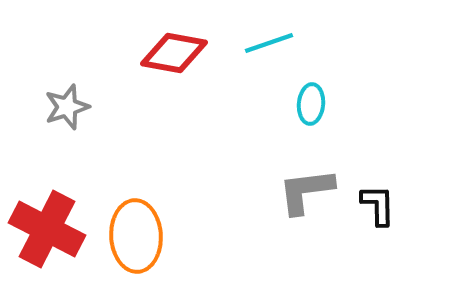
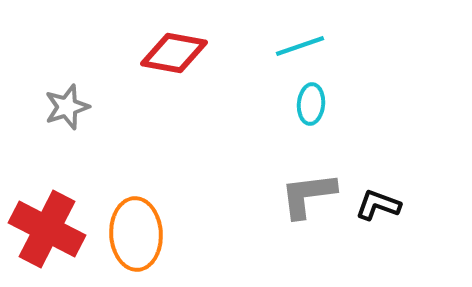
cyan line: moved 31 px right, 3 px down
gray L-shape: moved 2 px right, 4 px down
black L-shape: rotated 69 degrees counterclockwise
orange ellipse: moved 2 px up
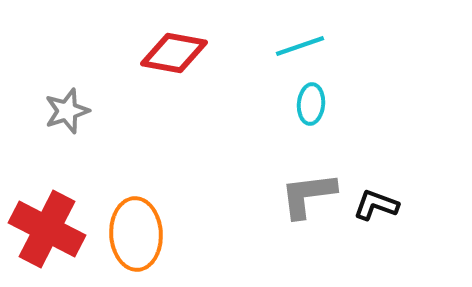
gray star: moved 4 px down
black L-shape: moved 2 px left
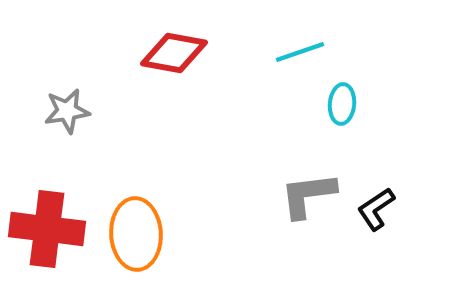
cyan line: moved 6 px down
cyan ellipse: moved 31 px right
gray star: rotated 9 degrees clockwise
black L-shape: moved 4 px down; rotated 54 degrees counterclockwise
red cross: rotated 20 degrees counterclockwise
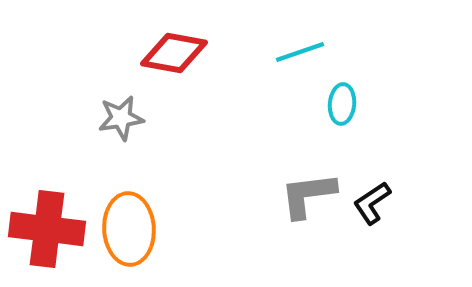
gray star: moved 54 px right, 7 px down
black L-shape: moved 4 px left, 6 px up
orange ellipse: moved 7 px left, 5 px up
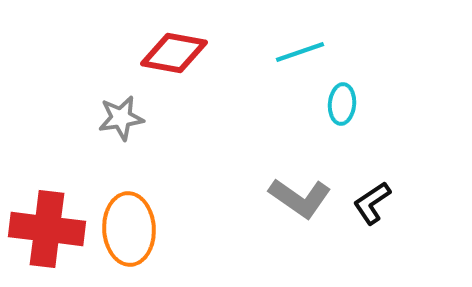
gray L-shape: moved 8 px left, 3 px down; rotated 138 degrees counterclockwise
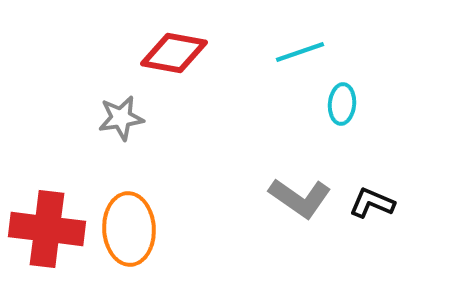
black L-shape: rotated 57 degrees clockwise
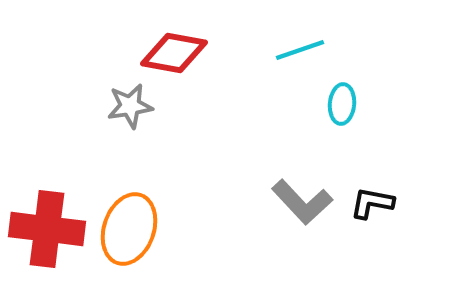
cyan line: moved 2 px up
gray star: moved 9 px right, 12 px up
gray L-shape: moved 2 px right, 4 px down; rotated 12 degrees clockwise
black L-shape: rotated 12 degrees counterclockwise
orange ellipse: rotated 22 degrees clockwise
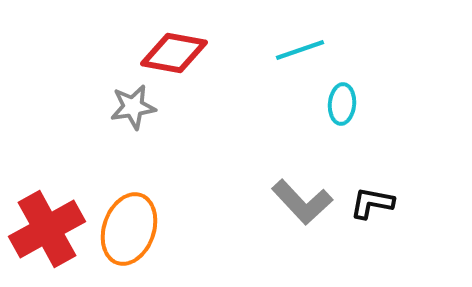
gray star: moved 3 px right, 1 px down
red cross: rotated 36 degrees counterclockwise
